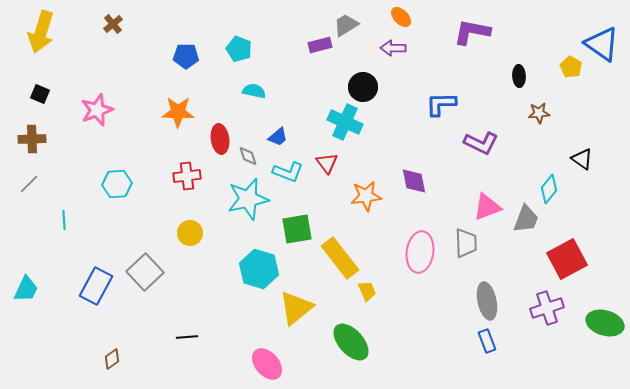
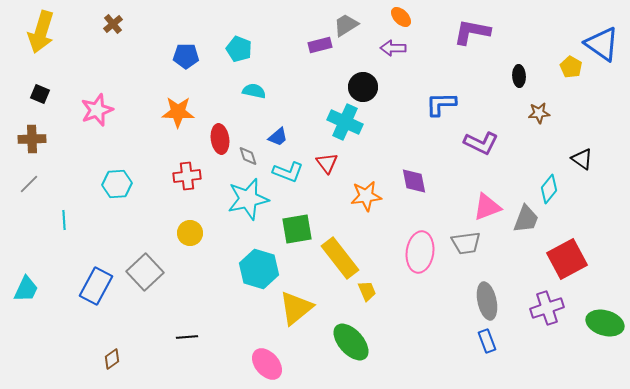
gray trapezoid at (466, 243): rotated 84 degrees clockwise
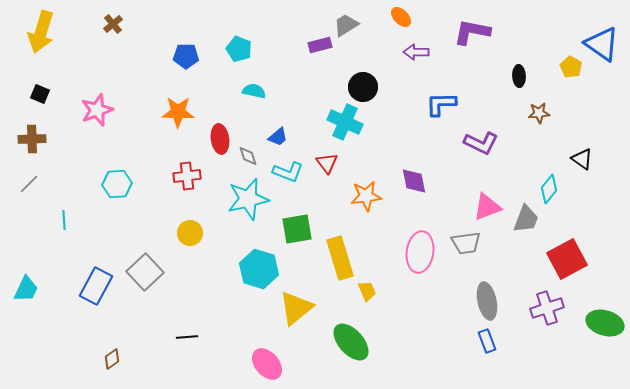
purple arrow at (393, 48): moved 23 px right, 4 px down
yellow rectangle at (340, 258): rotated 21 degrees clockwise
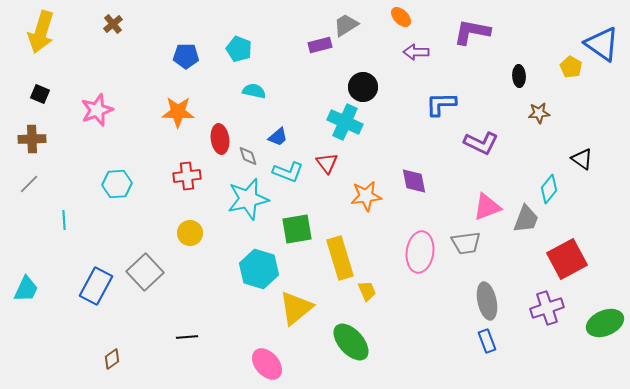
green ellipse at (605, 323): rotated 39 degrees counterclockwise
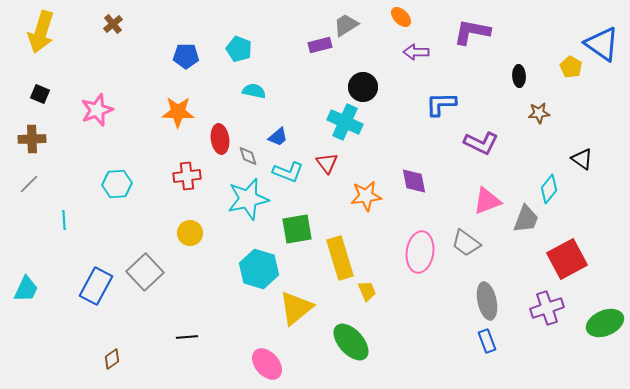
pink triangle at (487, 207): moved 6 px up
gray trapezoid at (466, 243): rotated 44 degrees clockwise
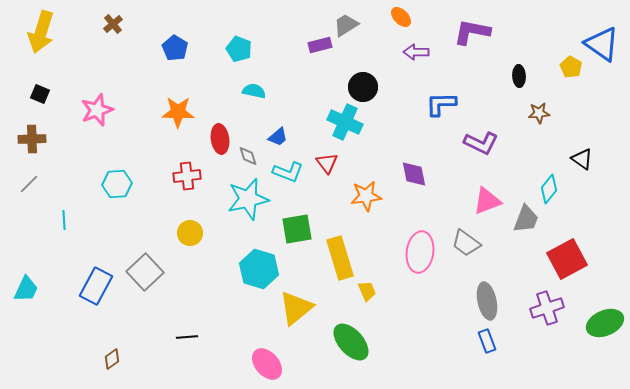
blue pentagon at (186, 56): moved 11 px left, 8 px up; rotated 30 degrees clockwise
purple diamond at (414, 181): moved 7 px up
